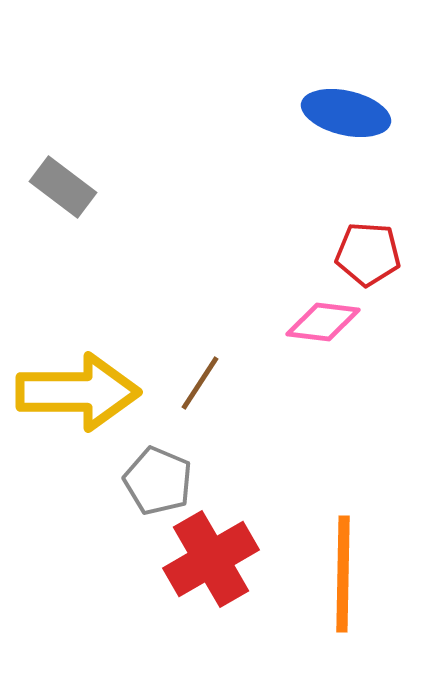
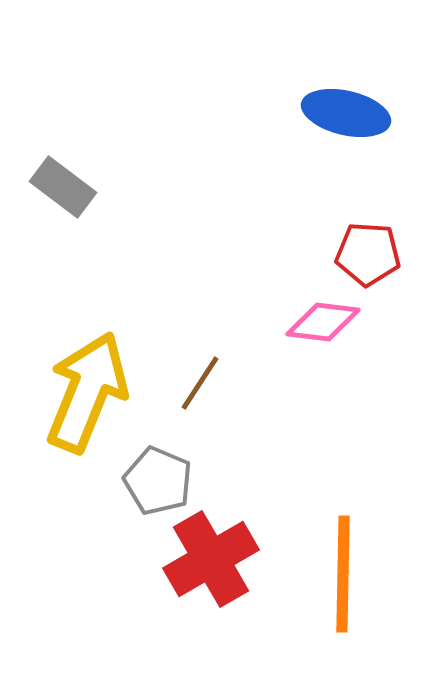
yellow arrow: moved 9 px right; rotated 68 degrees counterclockwise
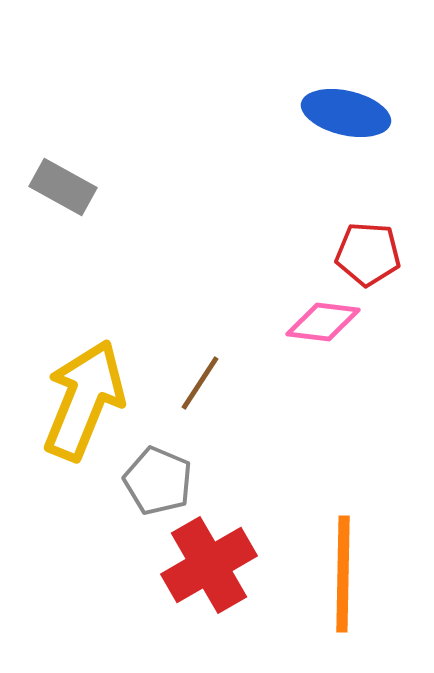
gray rectangle: rotated 8 degrees counterclockwise
yellow arrow: moved 3 px left, 8 px down
red cross: moved 2 px left, 6 px down
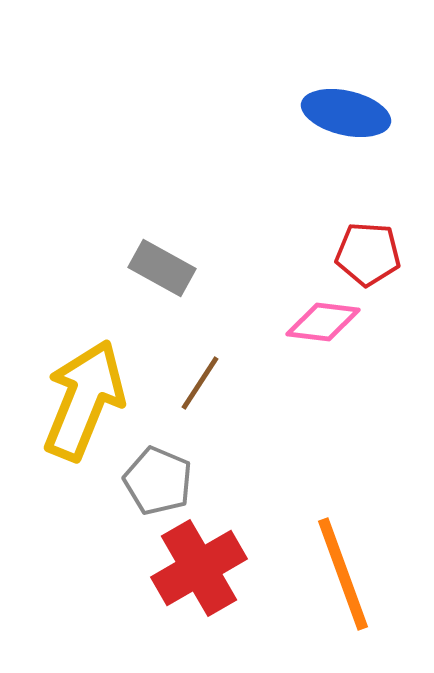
gray rectangle: moved 99 px right, 81 px down
red cross: moved 10 px left, 3 px down
orange line: rotated 21 degrees counterclockwise
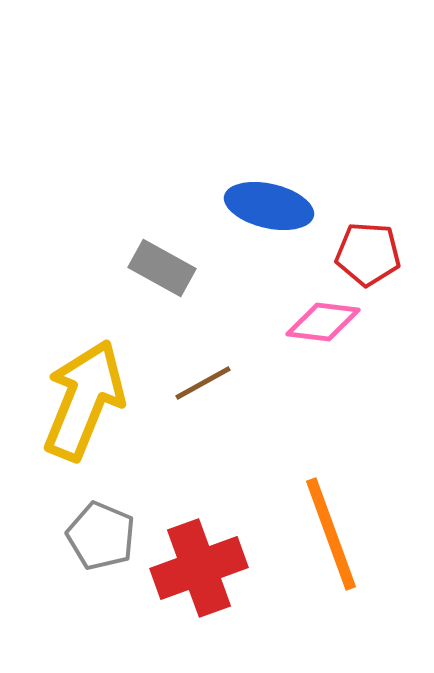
blue ellipse: moved 77 px left, 93 px down
brown line: moved 3 px right; rotated 28 degrees clockwise
gray pentagon: moved 57 px left, 55 px down
red cross: rotated 10 degrees clockwise
orange line: moved 12 px left, 40 px up
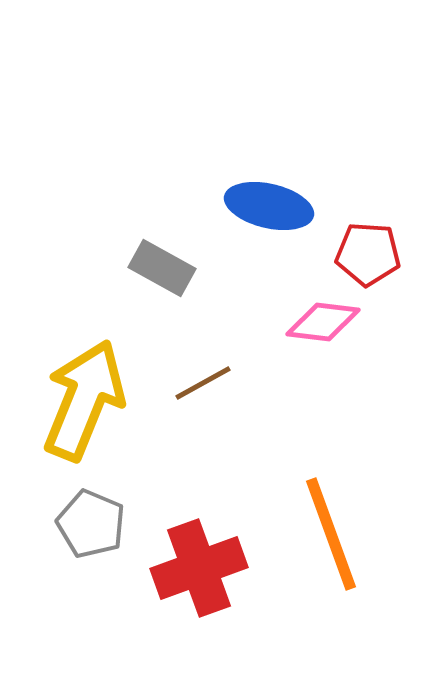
gray pentagon: moved 10 px left, 12 px up
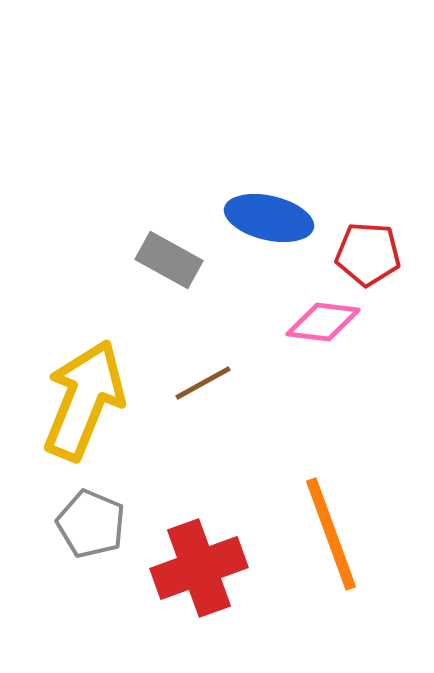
blue ellipse: moved 12 px down
gray rectangle: moved 7 px right, 8 px up
